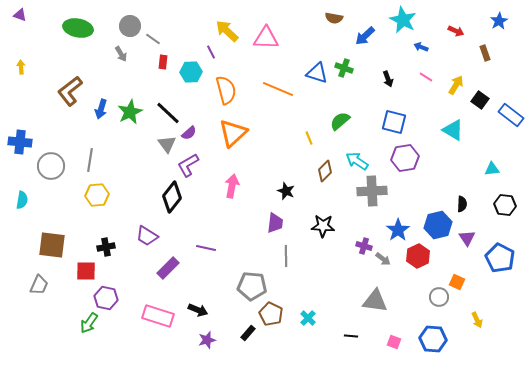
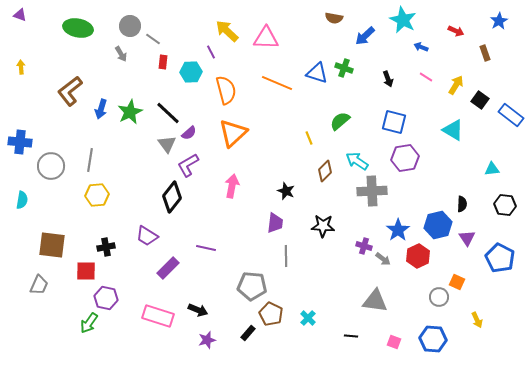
orange line at (278, 89): moved 1 px left, 6 px up
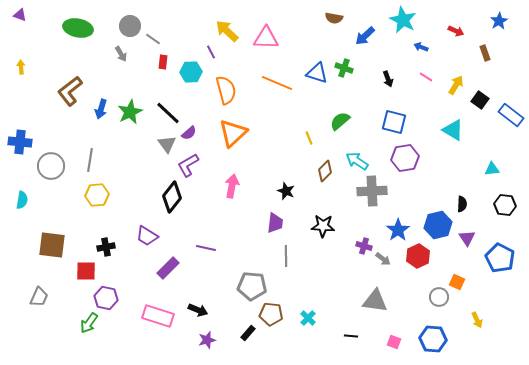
gray trapezoid at (39, 285): moved 12 px down
brown pentagon at (271, 314): rotated 20 degrees counterclockwise
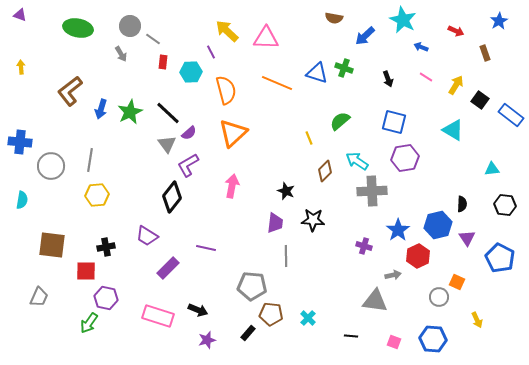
black star at (323, 226): moved 10 px left, 6 px up
gray arrow at (383, 259): moved 10 px right, 16 px down; rotated 49 degrees counterclockwise
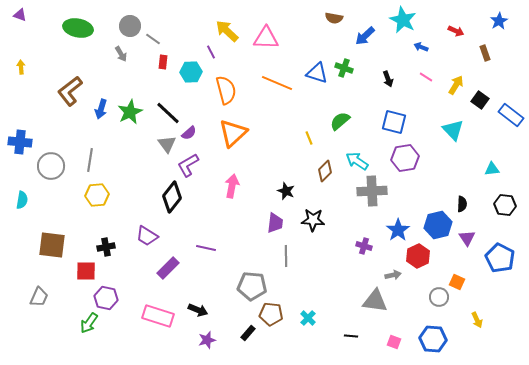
cyan triangle at (453, 130): rotated 15 degrees clockwise
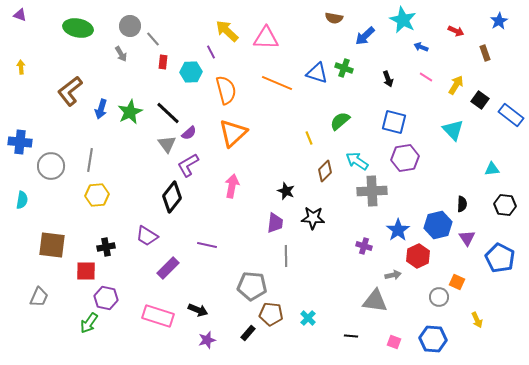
gray line at (153, 39): rotated 14 degrees clockwise
black star at (313, 220): moved 2 px up
purple line at (206, 248): moved 1 px right, 3 px up
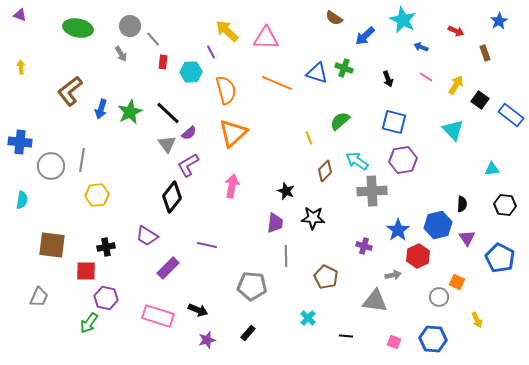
brown semicircle at (334, 18): rotated 24 degrees clockwise
purple hexagon at (405, 158): moved 2 px left, 2 px down
gray line at (90, 160): moved 8 px left
brown pentagon at (271, 314): moved 55 px right, 37 px up; rotated 20 degrees clockwise
black line at (351, 336): moved 5 px left
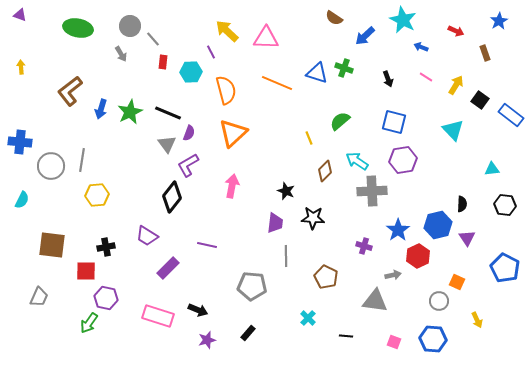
black line at (168, 113): rotated 20 degrees counterclockwise
purple semicircle at (189, 133): rotated 28 degrees counterclockwise
cyan semicircle at (22, 200): rotated 18 degrees clockwise
blue pentagon at (500, 258): moved 5 px right, 10 px down
gray circle at (439, 297): moved 4 px down
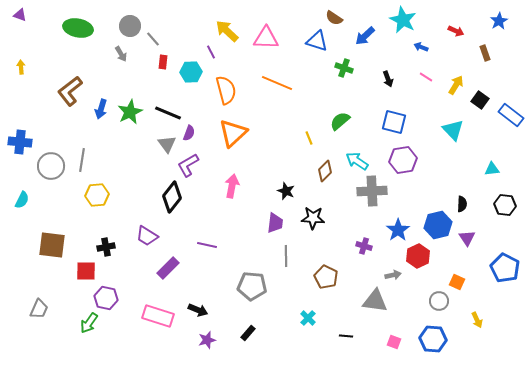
blue triangle at (317, 73): moved 32 px up
gray trapezoid at (39, 297): moved 12 px down
